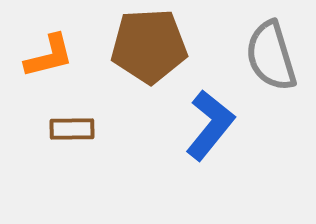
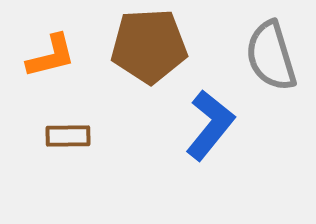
orange L-shape: moved 2 px right
brown rectangle: moved 4 px left, 7 px down
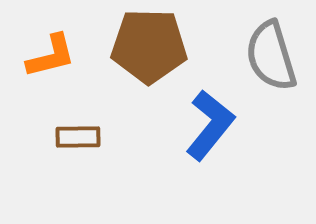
brown pentagon: rotated 4 degrees clockwise
brown rectangle: moved 10 px right, 1 px down
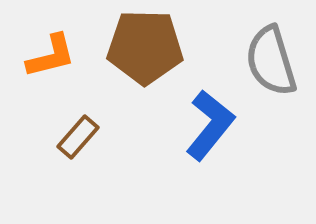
brown pentagon: moved 4 px left, 1 px down
gray semicircle: moved 5 px down
brown rectangle: rotated 48 degrees counterclockwise
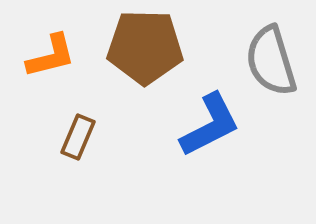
blue L-shape: rotated 24 degrees clockwise
brown rectangle: rotated 18 degrees counterclockwise
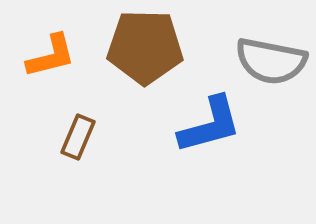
gray semicircle: rotated 62 degrees counterclockwise
blue L-shape: rotated 12 degrees clockwise
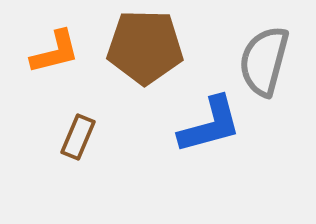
orange L-shape: moved 4 px right, 4 px up
gray semicircle: moved 7 px left; rotated 94 degrees clockwise
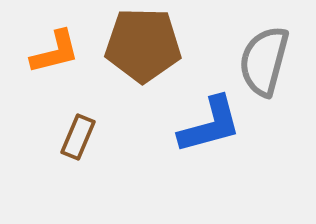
brown pentagon: moved 2 px left, 2 px up
